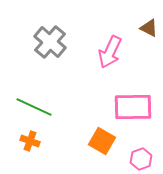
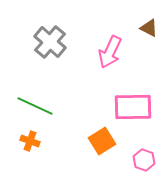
green line: moved 1 px right, 1 px up
orange square: rotated 28 degrees clockwise
pink hexagon: moved 3 px right, 1 px down; rotated 20 degrees counterclockwise
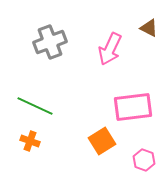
gray cross: rotated 28 degrees clockwise
pink arrow: moved 3 px up
pink rectangle: rotated 6 degrees counterclockwise
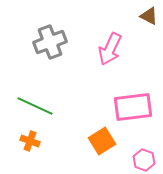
brown triangle: moved 12 px up
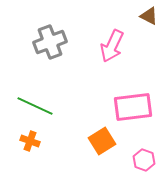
pink arrow: moved 2 px right, 3 px up
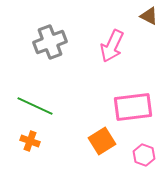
pink hexagon: moved 5 px up
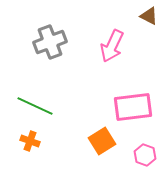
pink hexagon: moved 1 px right
